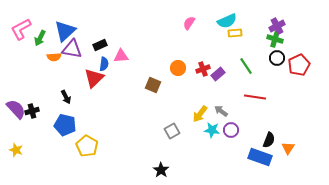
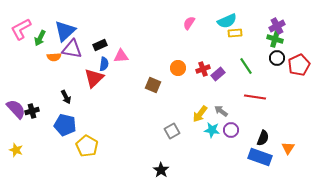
black semicircle: moved 6 px left, 2 px up
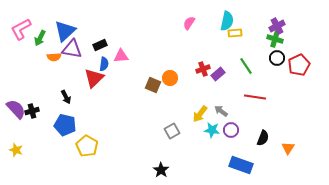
cyan semicircle: rotated 54 degrees counterclockwise
orange circle: moved 8 px left, 10 px down
blue rectangle: moved 19 px left, 8 px down
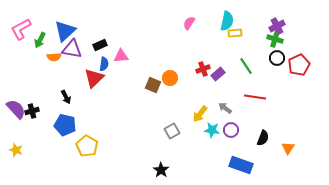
green arrow: moved 2 px down
gray arrow: moved 4 px right, 3 px up
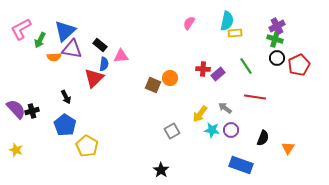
black rectangle: rotated 64 degrees clockwise
red cross: rotated 24 degrees clockwise
blue pentagon: rotated 20 degrees clockwise
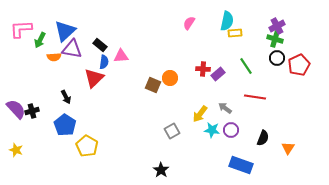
pink L-shape: rotated 25 degrees clockwise
blue semicircle: moved 2 px up
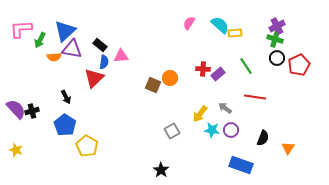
cyan semicircle: moved 7 px left, 4 px down; rotated 60 degrees counterclockwise
